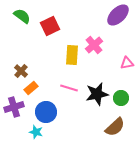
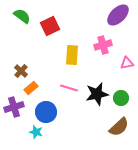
pink cross: moved 9 px right; rotated 24 degrees clockwise
brown semicircle: moved 4 px right
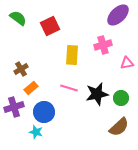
green semicircle: moved 4 px left, 2 px down
brown cross: moved 2 px up; rotated 16 degrees clockwise
blue circle: moved 2 px left
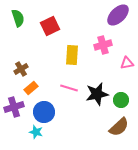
green semicircle: rotated 36 degrees clockwise
green circle: moved 2 px down
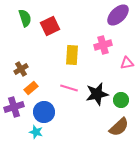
green semicircle: moved 7 px right
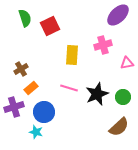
black star: rotated 10 degrees counterclockwise
green circle: moved 2 px right, 3 px up
